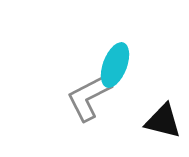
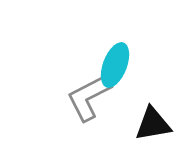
black triangle: moved 10 px left, 3 px down; rotated 24 degrees counterclockwise
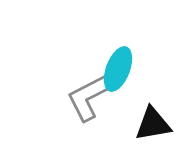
cyan ellipse: moved 3 px right, 4 px down
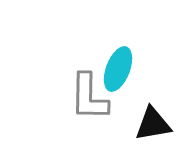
gray L-shape: rotated 62 degrees counterclockwise
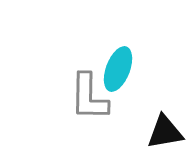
black triangle: moved 12 px right, 8 px down
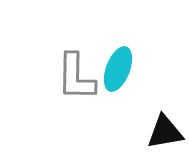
gray L-shape: moved 13 px left, 20 px up
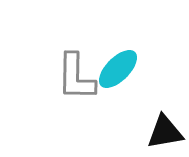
cyan ellipse: rotated 24 degrees clockwise
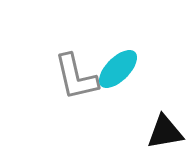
gray L-shape: rotated 14 degrees counterclockwise
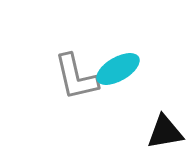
cyan ellipse: rotated 15 degrees clockwise
